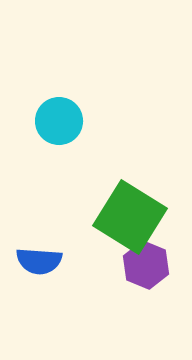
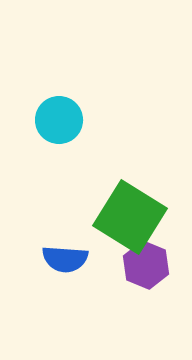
cyan circle: moved 1 px up
blue semicircle: moved 26 px right, 2 px up
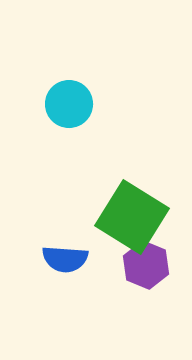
cyan circle: moved 10 px right, 16 px up
green square: moved 2 px right
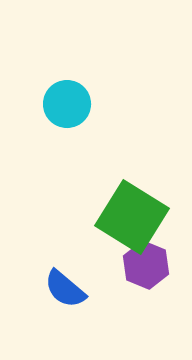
cyan circle: moved 2 px left
blue semicircle: moved 30 px down; rotated 36 degrees clockwise
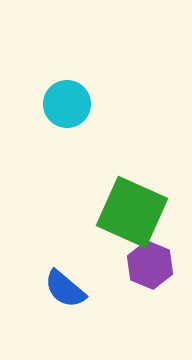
green square: moved 5 px up; rotated 8 degrees counterclockwise
purple hexagon: moved 4 px right
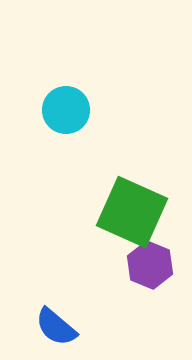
cyan circle: moved 1 px left, 6 px down
blue semicircle: moved 9 px left, 38 px down
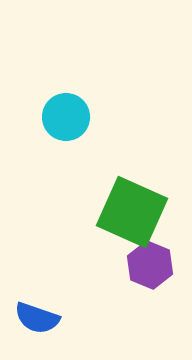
cyan circle: moved 7 px down
blue semicircle: moved 19 px left, 9 px up; rotated 21 degrees counterclockwise
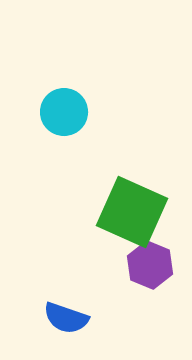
cyan circle: moved 2 px left, 5 px up
blue semicircle: moved 29 px right
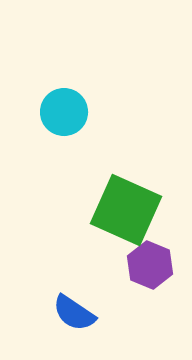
green square: moved 6 px left, 2 px up
blue semicircle: moved 8 px right, 5 px up; rotated 15 degrees clockwise
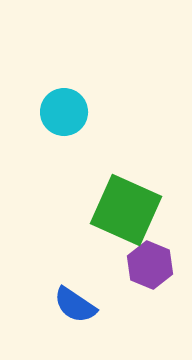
blue semicircle: moved 1 px right, 8 px up
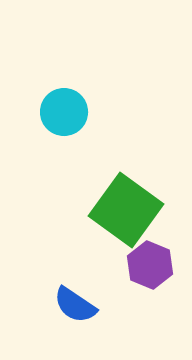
green square: rotated 12 degrees clockwise
